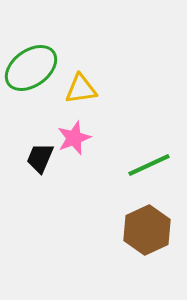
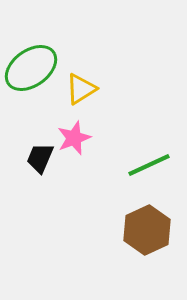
yellow triangle: rotated 24 degrees counterclockwise
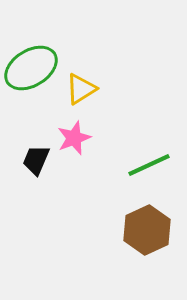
green ellipse: rotated 4 degrees clockwise
black trapezoid: moved 4 px left, 2 px down
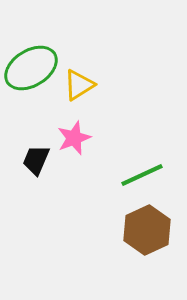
yellow triangle: moved 2 px left, 4 px up
green line: moved 7 px left, 10 px down
